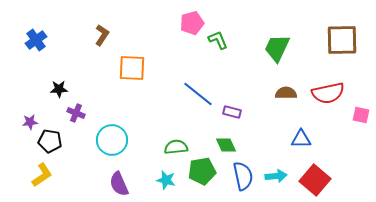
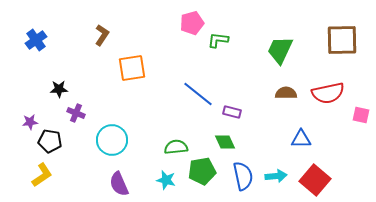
green L-shape: rotated 60 degrees counterclockwise
green trapezoid: moved 3 px right, 2 px down
orange square: rotated 12 degrees counterclockwise
green diamond: moved 1 px left, 3 px up
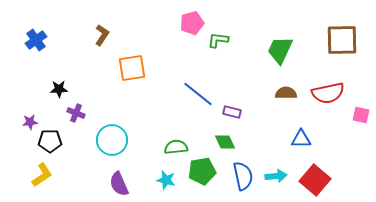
black pentagon: rotated 10 degrees counterclockwise
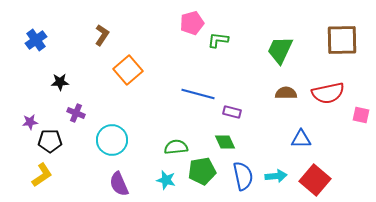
orange square: moved 4 px left, 2 px down; rotated 32 degrees counterclockwise
black star: moved 1 px right, 7 px up
blue line: rotated 24 degrees counterclockwise
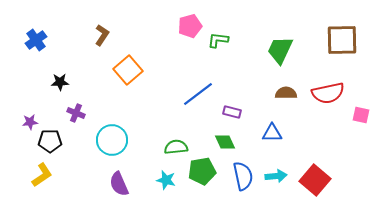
pink pentagon: moved 2 px left, 3 px down
blue line: rotated 52 degrees counterclockwise
blue triangle: moved 29 px left, 6 px up
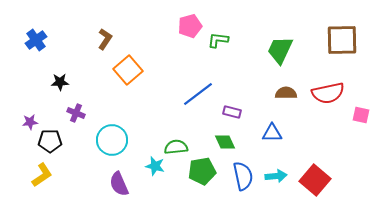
brown L-shape: moved 3 px right, 4 px down
cyan star: moved 11 px left, 14 px up
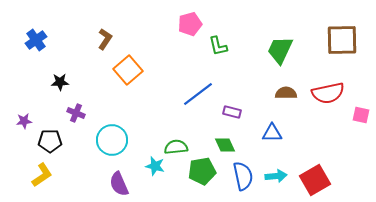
pink pentagon: moved 2 px up
green L-shape: moved 6 px down; rotated 110 degrees counterclockwise
purple star: moved 6 px left, 1 px up
green diamond: moved 3 px down
red square: rotated 20 degrees clockwise
